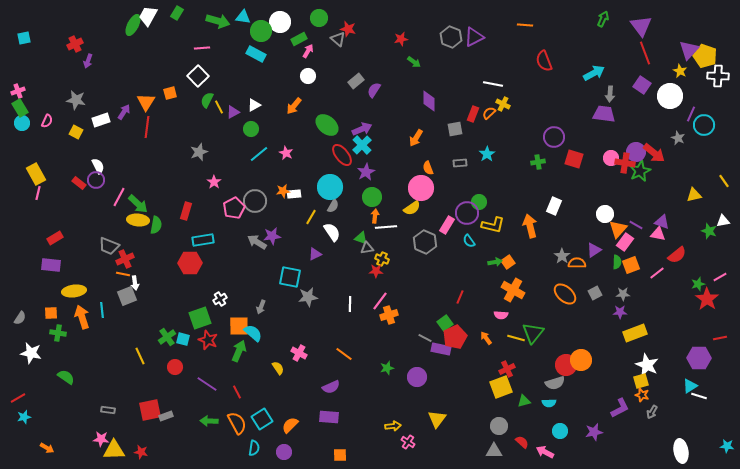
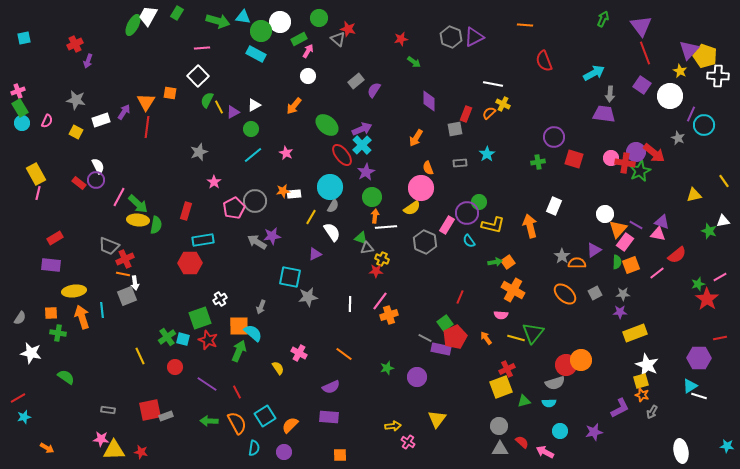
orange square at (170, 93): rotated 24 degrees clockwise
red rectangle at (473, 114): moved 7 px left
cyan line at (259, 154): moved 6 px left, 1 px down
cyan square at (262, 419): moved 3 px right, 3 px up
gray triangle at (494, 451): moved 6 px right, 2 px up
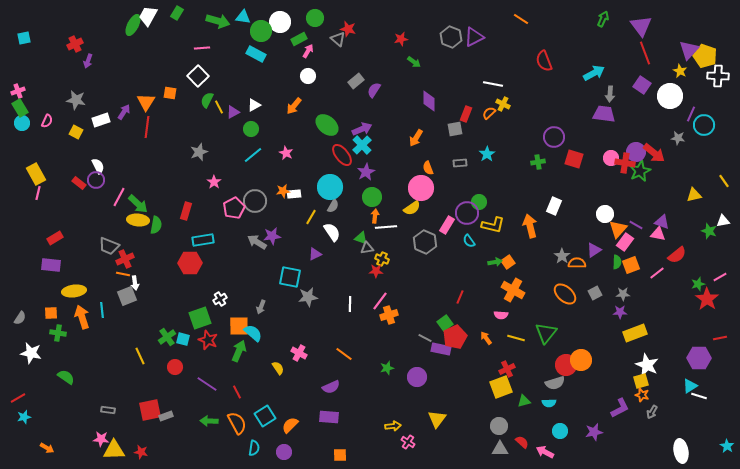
green circle at (319, 18): moved 4 px left
orange line at (525, 25): moved 4 px left, 6 px up; rotated 28 degrees clockwise
gray star at (678, 138): rotated 16 degrees counterclockwise
green triangle at (533, 333): moved 13 px right
cyan star at (727, 446): rotated 24 degrees clockwise
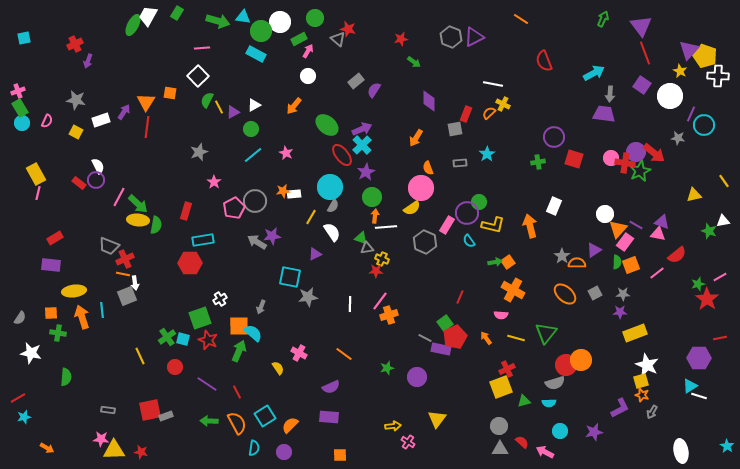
green semicircle at (66, 377): rotated 60 degrees clockwise
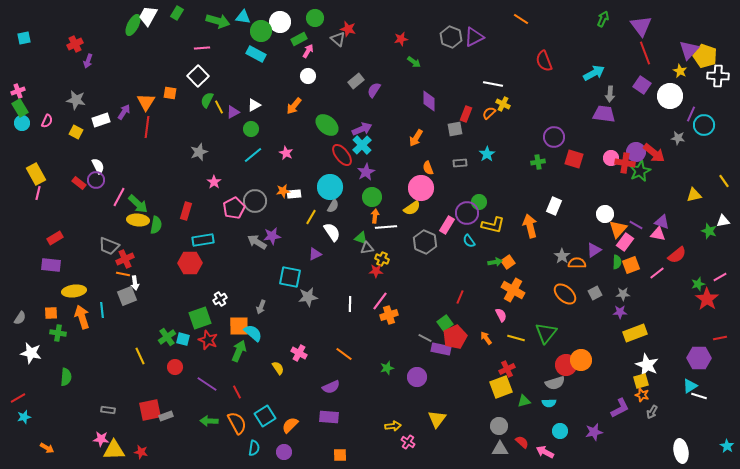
pink semicircle at (501, 315): rotated 120 degrees counterclockwise
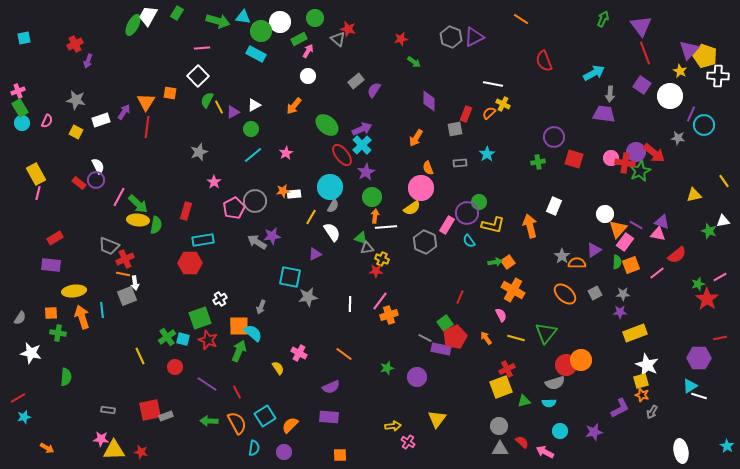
pink star at (286, 153): rotated 16 degrees clockwise
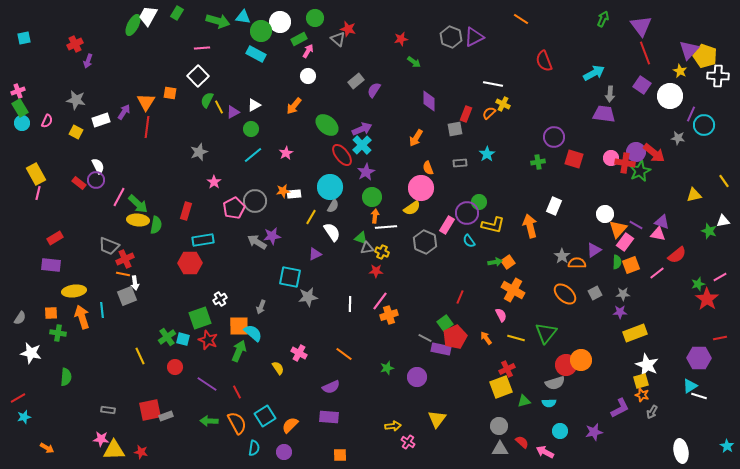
yellow cross at (382, 259): moved 7 px up
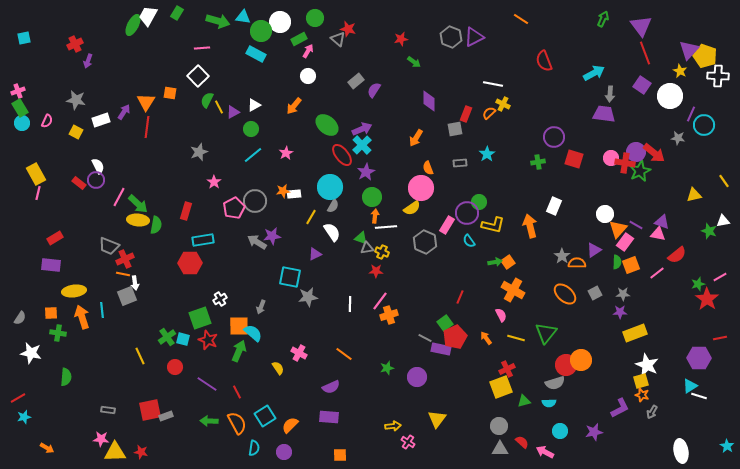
yellow triangle at (114, 450): moved 1 px right, 2 px down
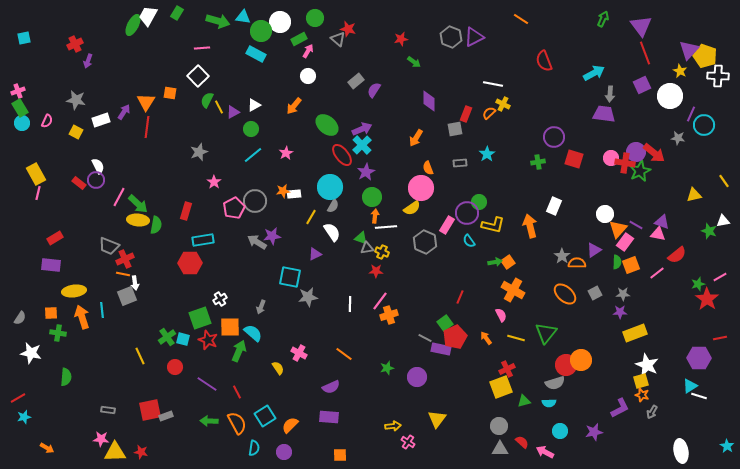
purple square at (642, 85): rotated 30 degrees clockwise
orange square at (239, 326): moved 9 px left, 1 px down
